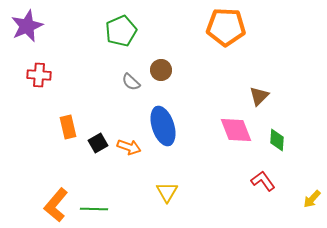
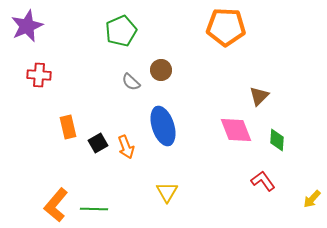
orange arrow: moved 3 px left; rotated 50 degrees clockwise
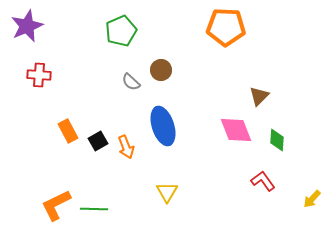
orange rectangle: moved 4 px down; rotated 15 degrees counterclockwise
black square: moved 2 px up
orange L-shape: rotated 24 degrees clockwise
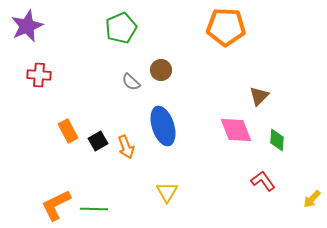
green pentagon: moved 3 px up
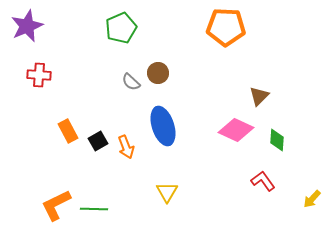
brown circle: moved 3 px left, 3 px down
pink diamond: rotated 44 degrees counterclockwise
